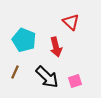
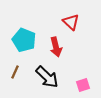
pink square: moved 8 px right, 4 px down
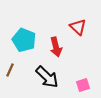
red triangle: moved 7 px right, 5 px down
brown line: moved 5 px left, 2 px up
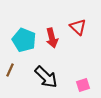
red arrow: moved 4 px left, 9 px up
black arrow: moved 1 px left
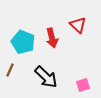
red triangle: moved 2 px up
cyan pentagon: moved 1 px left, 2 px down
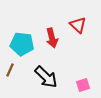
cyan pentagon: moved 1 px left, 2 px down; rotated 15 degrees counterclockwise
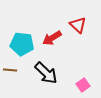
red arrow: rotated 72 degrees clockwise
brown line: rotated 72 degrees clockwise
black arrow: moved 4 px up
pink square: rotated 16 degrees counterclockwise
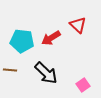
red arrow: moved 1 px left
cyan pentagon: moved 3 px up
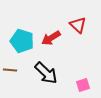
cyan pentagon: rotated 10 degrees clockwise
pink square: rotated 16 degrees clockwise
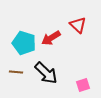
cyan pentagon: moved 2 px right, 2 px down
brown line: moved 6 px right, 2 px down
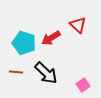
pink square: rotated 16 degrees counterclockwise
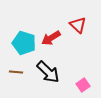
black arrow: moved 2 px right, 1 px up
